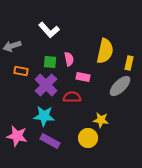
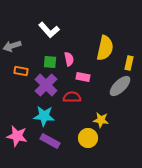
yellow semicircle: moved 3 px up
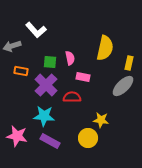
white L-shape: moved 13 px left
pink semicircle: moved 1 px right, 1 px up
gray ellipse: moved 3 px right
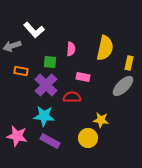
white L-shape: moved 2 px left
pink semicircle: moved 1 px right, 9 px up; rotated 16 degrees clockwise
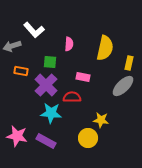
pink semicircle: moved 2 px left, 5 px up
cyan star: moved 7 px right, 3 px up
purple rectangle: moved 4 px left
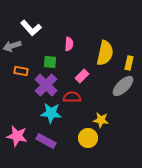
white L-shape: moved 3 px left, 2 px up
yellow semicircle: moved 5 px down
pink rectangle: moved 1 px left, 1 px up; rotated 56 degrees counterclockwise
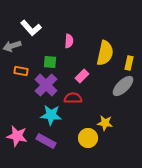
pink semicircle: moved 3 px up
red semicircle: moved 1 px right, 1 px down
cyan star: moved 2 px down
yellow star: moved 4 px right, 3 px down
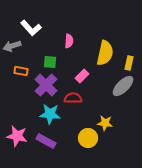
cyan star: moved 1 px left, 1 px up
